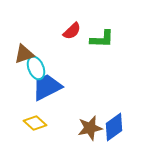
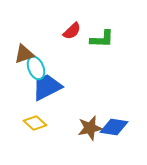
blue diamond: rotated 44 degrees clockwise
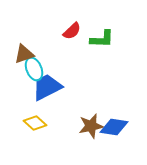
cyan ellipse: moved 2 px left, 1 px down
brown star: moved 1 px right, 2 px up
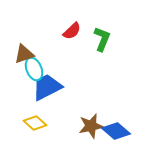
green L-shape: rotated 70 degrees counterclockwise
blue diamond: moved 2 px right, 4 px down; rotated 32 degrees clockwise
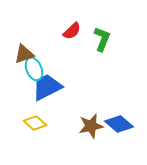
blue diamond: moved 3 px right, 7 px up
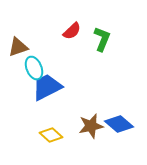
brown triangle: moved 6 px left, 7 px up
cyan ellipse: moved 1 px up
yellow diamond: moved 16 px right, 12 px down
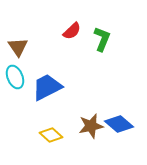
brown triangle: rotated 45 degrees counterclockwise
cyan ellipse: moved 19 px left, 9 px down
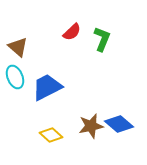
red semicircle: moved 1 px down
brown triangle: rotated 15 degrees counterclockwise
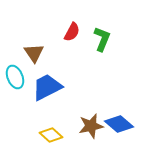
red semicircle: rotated 18 degrees counterclockwise
brown triangle: moved 16 px right, 6 px down; rotated 15 degrees clockwise
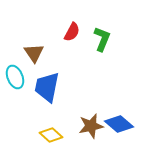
blue trapezoid: rotated 52 degrees counterclockwise
